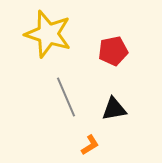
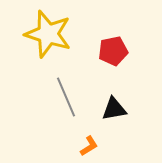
orange L-shape: moved 1 px left, 1 px down
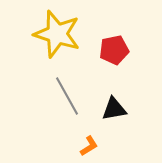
yellow star: moved 9 px right
red pentagon: moved 1 px right, 1 px up
gray line: moved 1 px right, 1 px up; rotated 6 degrees counterclockwise
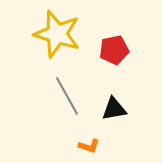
orange L-shape: rotated 50 degrees clockwise
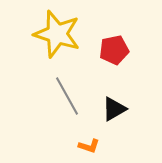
black triangle: rotated 20 degrees counterclockwise
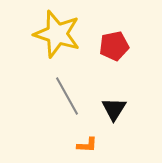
red pentagon: moved 4 px up
black triangle: rotated 28 degrees counterclockwise
orange L-shape: moved 2 px left, 1 px up; rotated 15 degrees counterclockwise
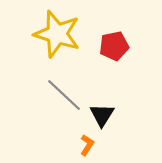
gray line: moved 3 px left, 1 px up; rotated 18 degrees counterclockwise
black triangle: moved 12 px left, 6 px down
orange L-shape: rotated 60 degrees counterclockwise
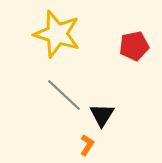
red pentagon: moved 20 px right
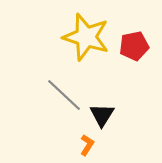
yellow star: moved 29 px right, 3 px down
